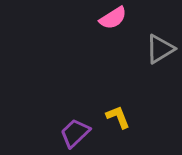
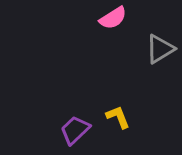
purple trapezoid: moved 3 px up
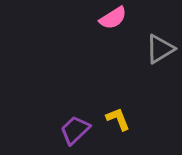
yellow L-shape: moved 2 px down
